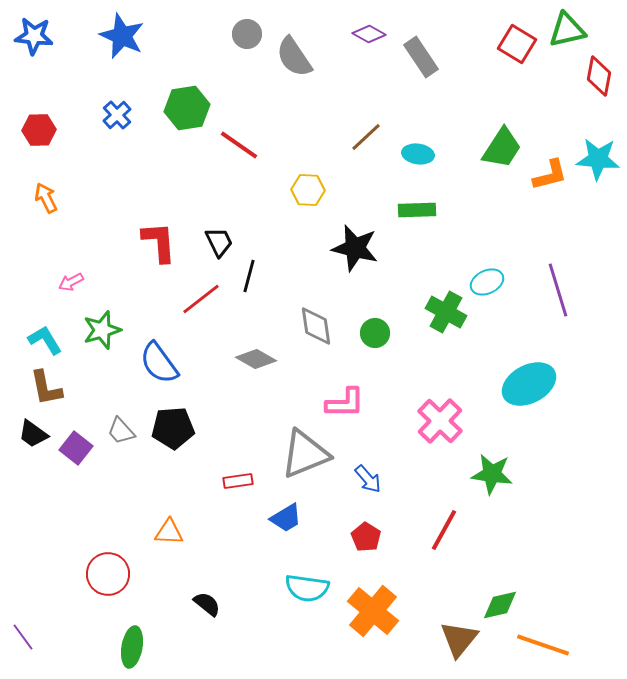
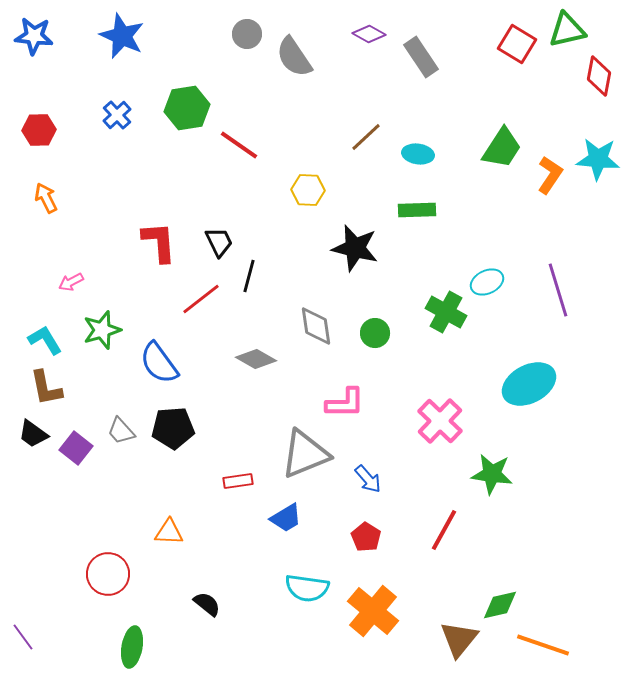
orange L-shape at (550, 175): rotated 42 degrees counterclockwise
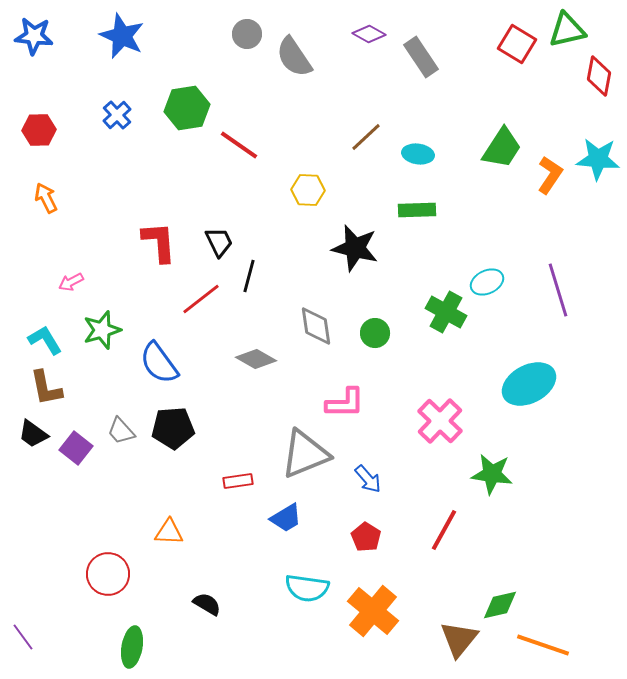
black semicircle at (207, 604): rotated 8 degrees counterclockwise
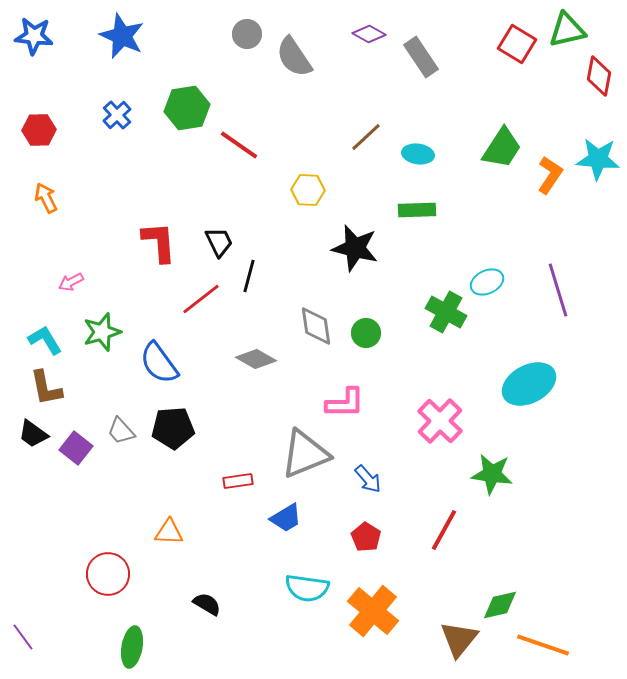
green star at (102, 330): moved 2 px down
green circle at (375, 333): moved 9 px left
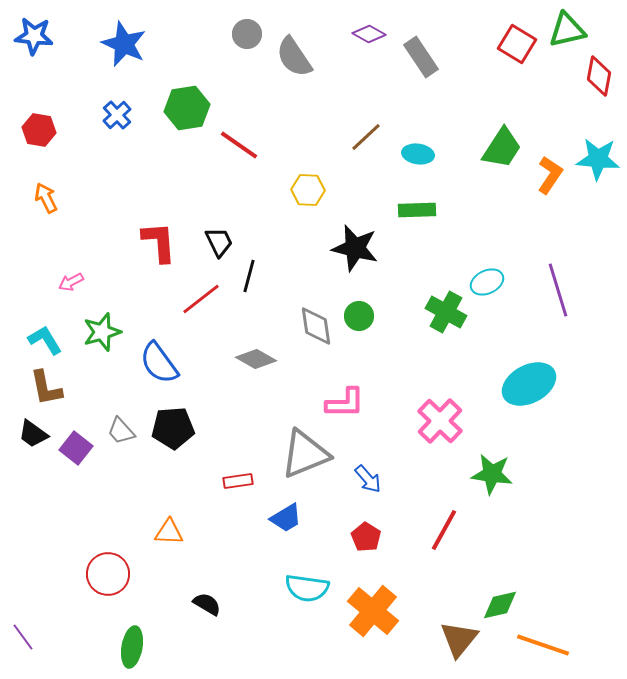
blue star at (122, 36): moved 2 px right, 8 px down
red hexagon at (39, 130): rotated 12 degrees clockwise
green circle at (366, 333): moved 7 px left, 17 px up
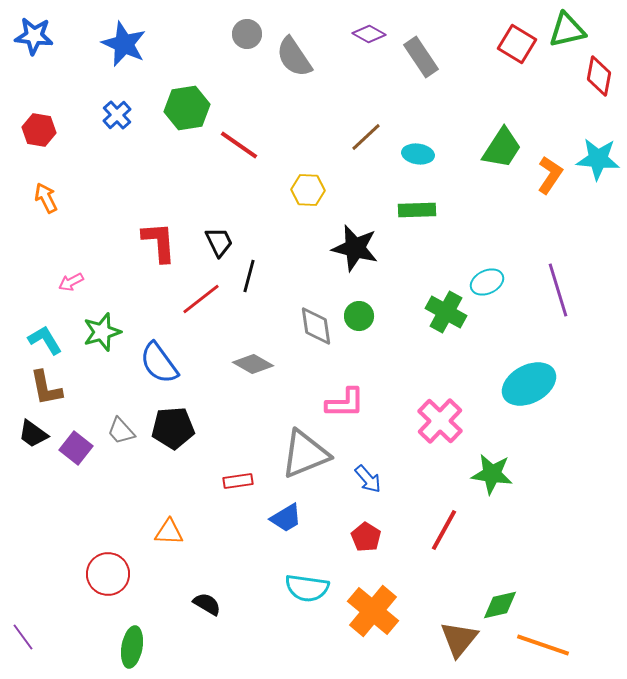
gray diamond at (256, 359): moved 3 px left, 5 px down
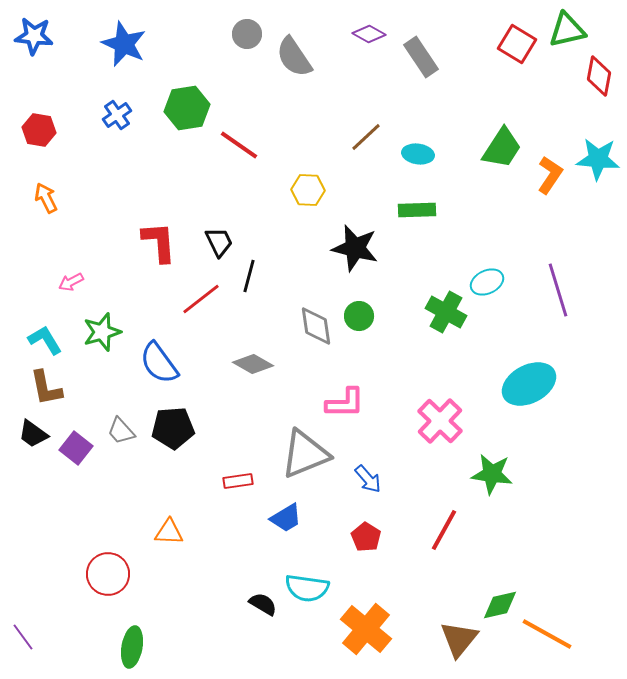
blue cross at (117, 115): rotated 8 degrees clockwise
black semicircle at (207, 604): moved 56 px right
orange cross at (373, 611): moved 7 px left, 18 px down
orange line at (543, 645): moved 4 px right, 11 px up; rotated 10 degrees clockwise
